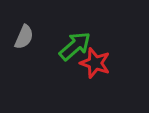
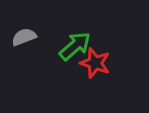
gray semicircle: rotated 135 degrees counterclockwise
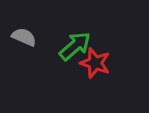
gray semicircle: rotated 45 degrees clockwise
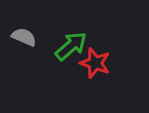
green arrow: moved 4 px left
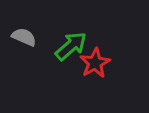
red star: rotated 24 degrees clockwise
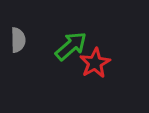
gray semicircle: moved 6 px left, 3 px down; rotated 65 degrees clockwise
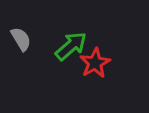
gray semicircle: moved 3 px right, 1 px up; rotated 30 degrees counterclockwise
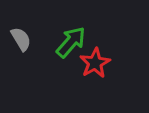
green arrow: moved 4 px up; rotated 8 degrees counterclockwise
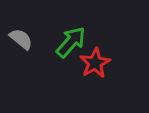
gray semicircle: rotated 20 degrees counterclockwise
